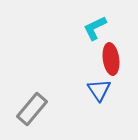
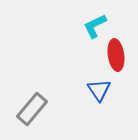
cyan L-shape: moved 2 px up
red ellipse: moved 5 px right, 4 px up
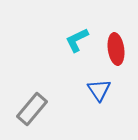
cyan L-shape: moved 18 px left, 14 px down
red ellipse: moved 6 px up
